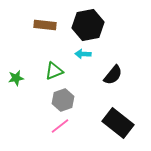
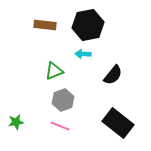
green star: moved 44 px down
pink line: rotated 60 degrees clockwise
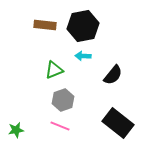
black hexagon: moved 5 px left, 1 px down
cyan arrow: moved 2 px down
green triangle: moved 1 px up
green star: moved 8 px down
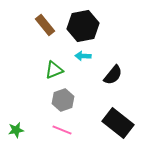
brown rectangle: rotated 45 degrees clockwise
pink line: moved 2 px right, 4 px down
